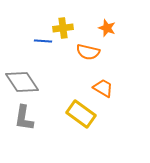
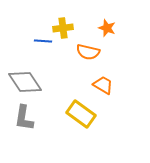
gray diamond: moved 3 px right
orange trapezoid: moved 3 px up
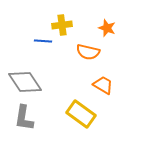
yellow cross: moved 1 px left, 3 px up
